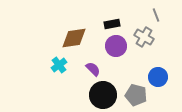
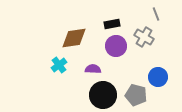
gray line: moved 1 px up
purple semicircle: rotated 42 degrees counterclockwise
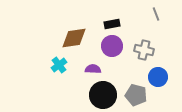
gray cross: moved 13 px down; rotated 18 degrees counterclockwise
purple circle: moved 4 px left
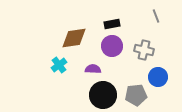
gray line: moved 2 px down
gray pentagon: rotated 20 degrees counterclockwise
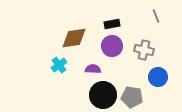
gray pentagon: moved 4 px left, 2 px down; rotated 15 degrees clockwise
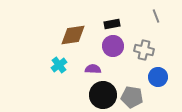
brown diamond: moved 1 px left, 3 px up
purple circle: moved 1 px right
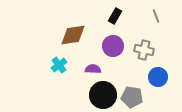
black rectangle: moved 3 px right, 8 px up; rotated 49 degrees counterclockwise
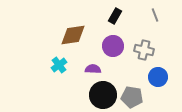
gray line: moved 1 px left, 1 px up
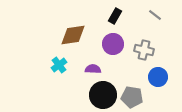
gray line: rotated 32 degrees counterclockwise
purple circle: moved 2 px up
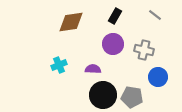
brown diamond: moved 2 px left, 13 px up
cyan cross: rotated 14 degrees clockwise
